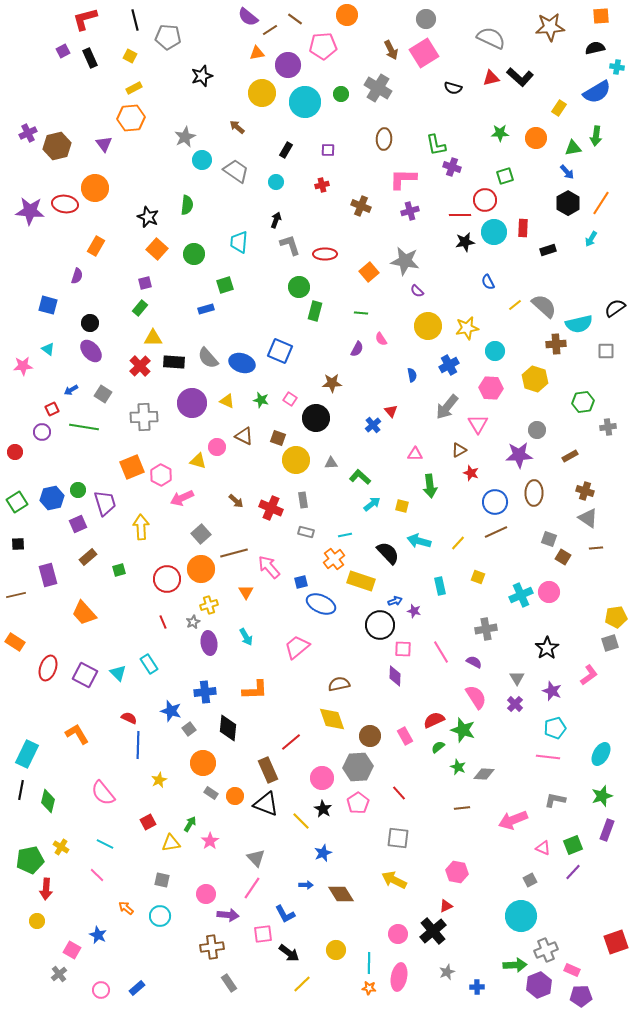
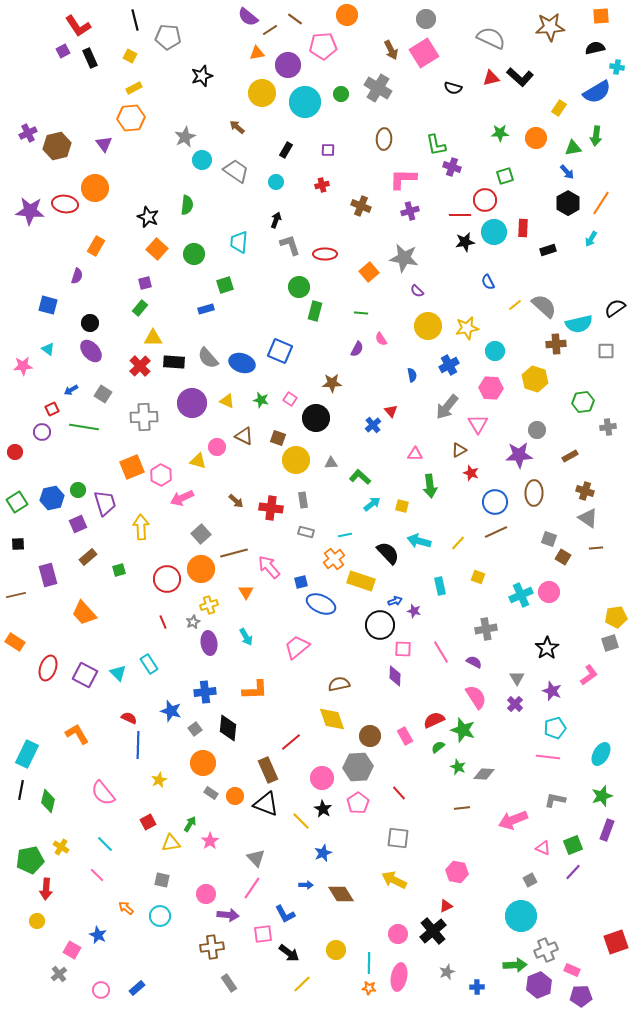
red L-shape at (85, 19): moved 7 px left, 7 px down; rotated 108 degrees counterclockwise
gray star at (405, 261): moved 1 px left, 3 px up
red cross at (271, 508): rotated 15 degrees counterclockwise
gray square at (189, 729): moved 6 px right
cyan line at (105, 844): rotated 18 degrees clockwise
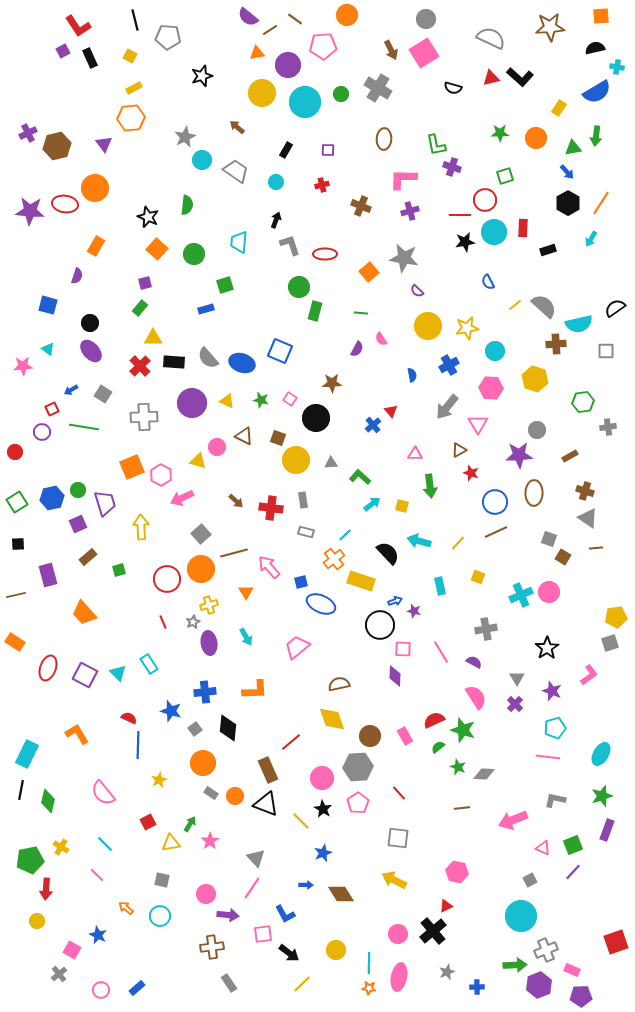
cyan line at (345, 535): rotated 32 degrees counterclockwise
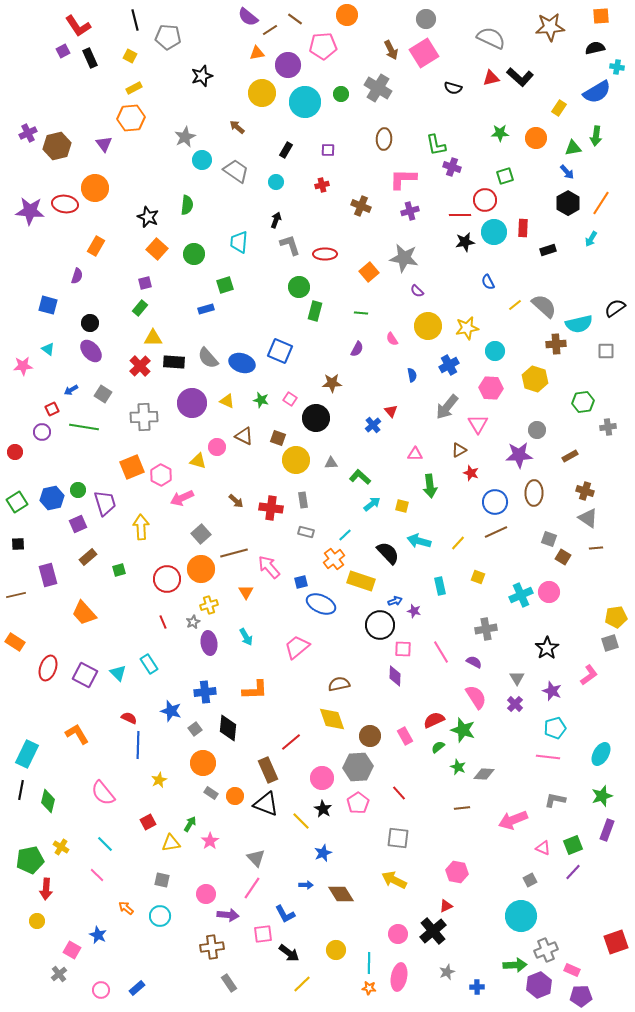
pink semicircle at (381, 339): moved 11 px right
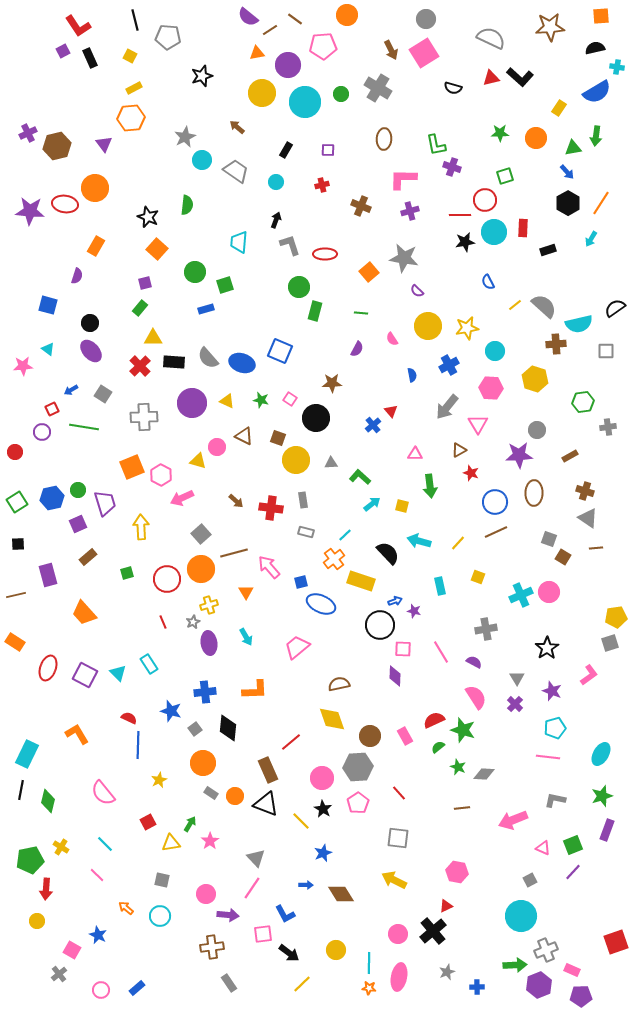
green circle at (194, 254): moved 1 px right, 18 px down
green square at (119, 570): moved 8 px right, 3 px down
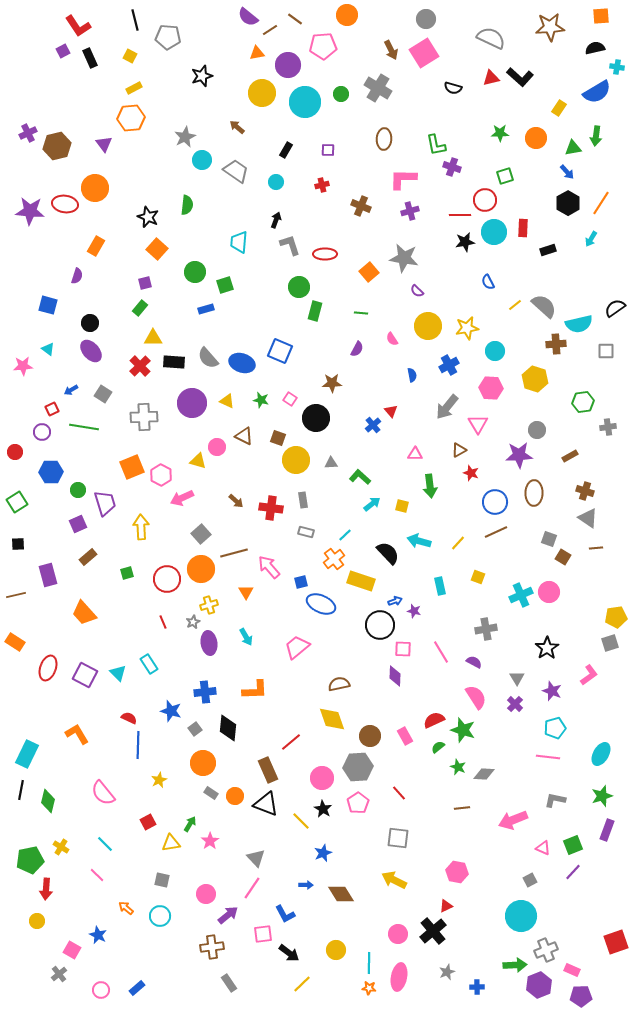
blue hexagon at (52, 498): moved 1 px left, 26 px up; rotated 10 degrees clockwise
purple arrow at (228, 915): rotated 45 degrees counterclockwise
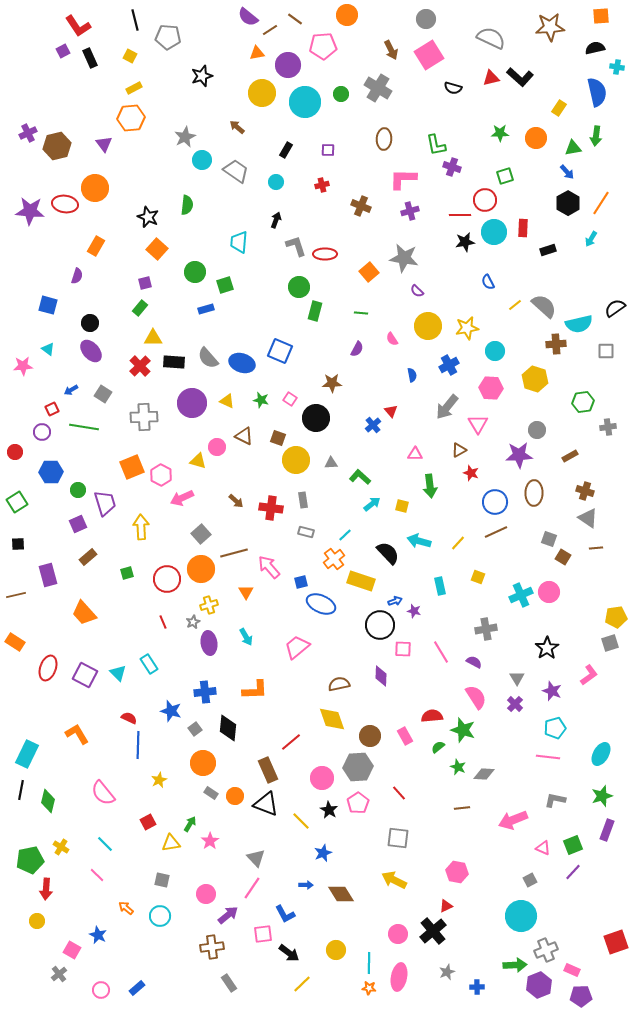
pink square at (424, 53): moved 5 px right, 2 px down
blue semicircle at (597, 92): rotated 72 degrees counterclockwise
gray L-shape at (290, 245): moved 6 px right, 1 px down
purple diamond at (395, 676): moved 14 px left
red semicircle at (434, 720): moved 2 px left, 4 px up; rotated 20 degrees clockwise
black star at (323, 809): moved 6 px right, 1 px down
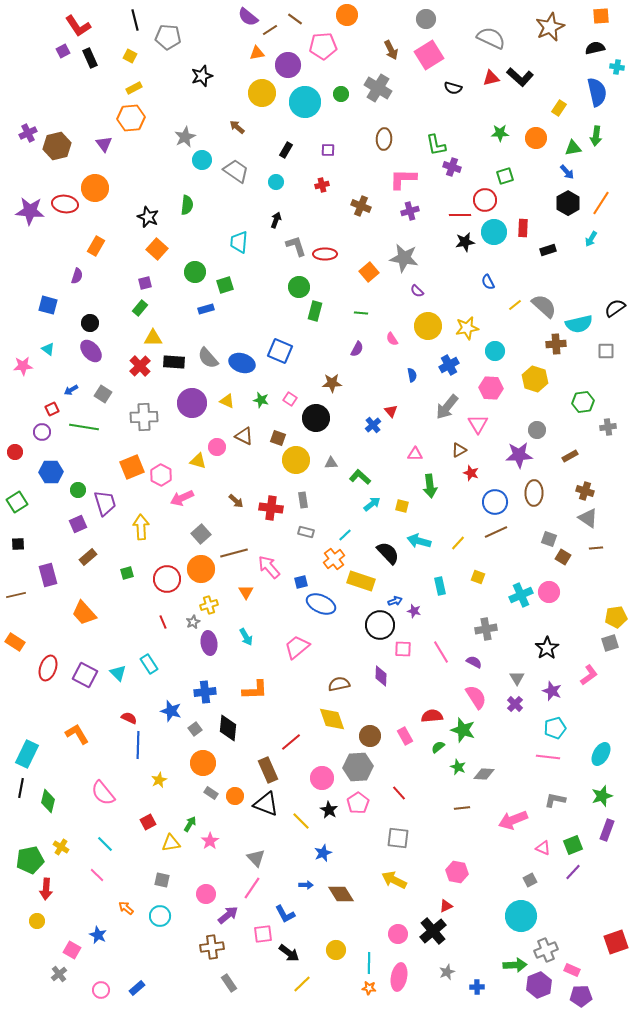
brown star at (550, 27): rotated 20 degrees counterclockwise
black line at (21, 790): moved 2 px up
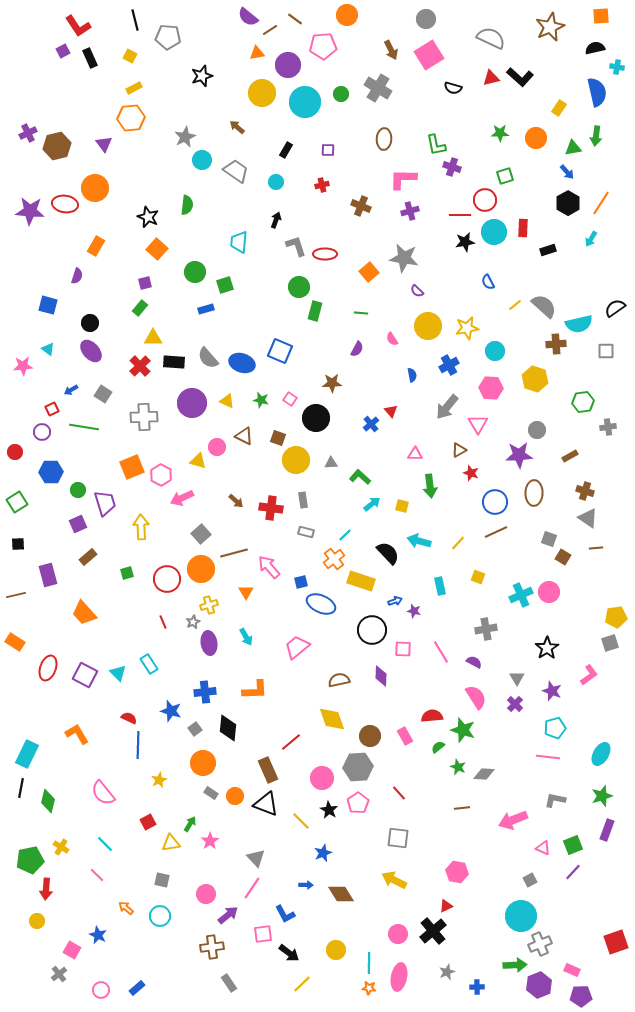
blue cross at (373, 425): moved 2 px left, 1 px up
black circle at (380, 625): moved 8 px left, 5 px down
brown semicircle at (339, 684): moved 4 px up
gray cross at (546, 950): moved 6 px left, 6 px up
